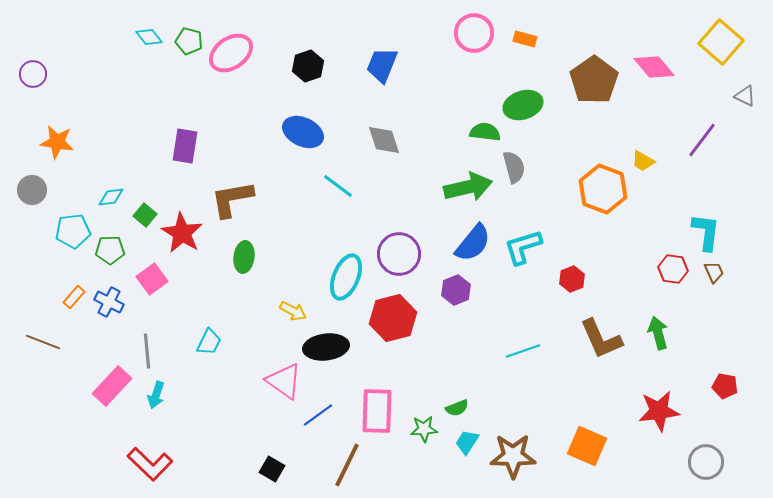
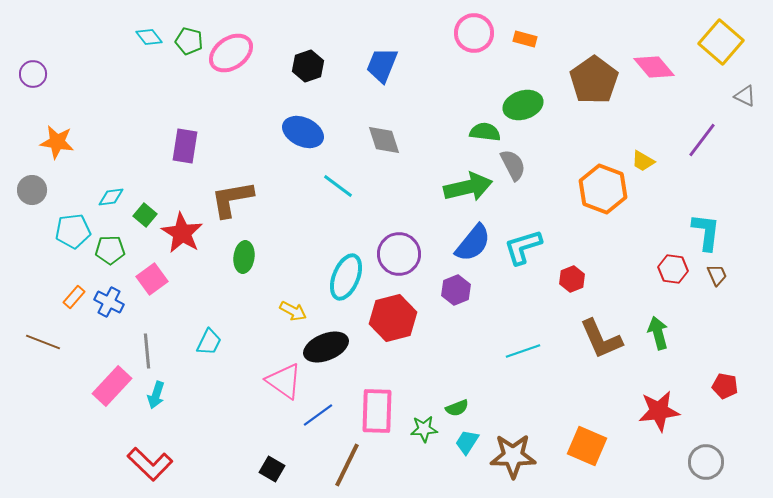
gray semicircle at (514, 167): moved 1 px left, 2 px up; rotated 12 degrees counterclockwise
brown trapezoid at (714, 272): moved 3 px right, 3 px down
black ellipse at (326, 347): rotated 15 degrees counterclockwise
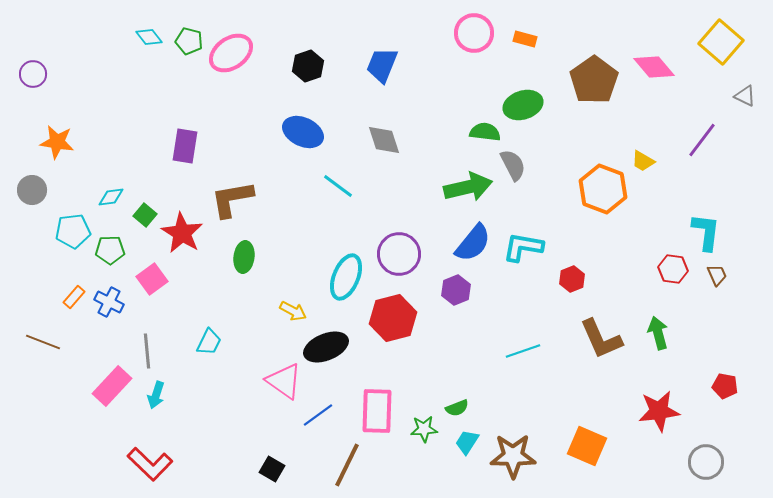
cyan L-shape at (523, 247): rotated 27 degrees clockwise
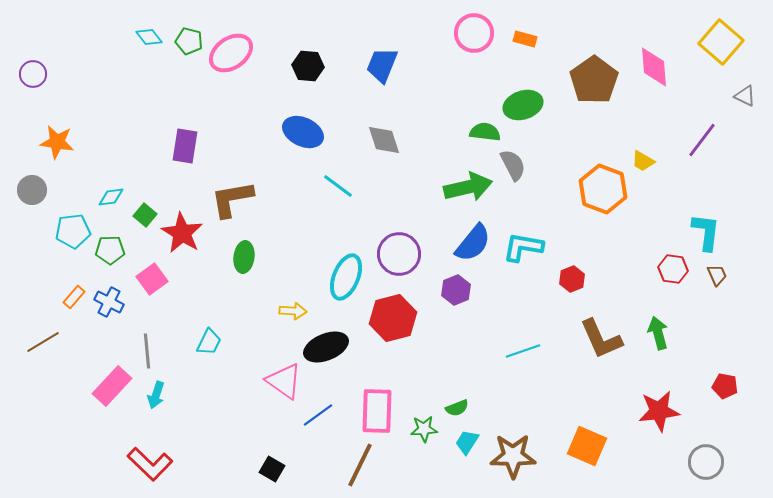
black hexagon at (308, 66): rotated 24 degrees clockwise
pink diamond at (654, 67): rotated 36 degrees clockwise
yellow arrow at (293, 311): rotated 24 degrees counterclockwise
brown line at (43, 342): rotated 52 degrees counterclockwise
brown line at (347, 465): moved 13 px right
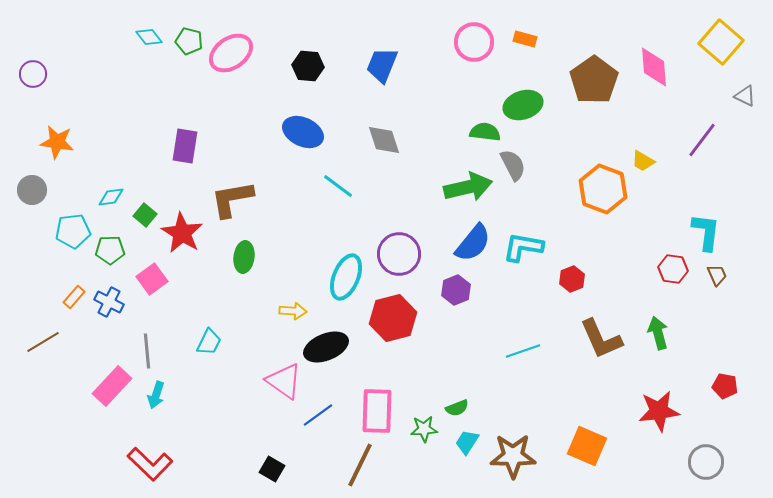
pink circle at (474, 33): moved 9 px down
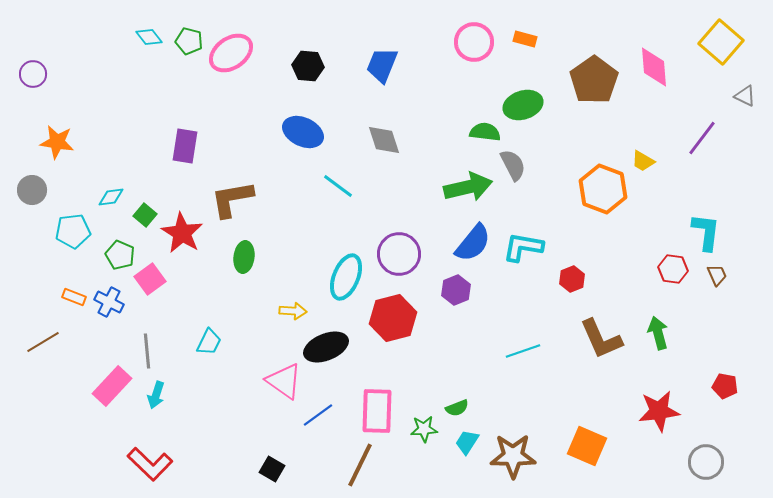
purple line at (702, 140): moved 2 px up
green pentagon at (110, 250): moved 10 px right, 5 px down; rotated 24 degrees clockwise
pink square at (152, 279): moved 2 px left
orange rectangle at (74, 297): rotated 70 degrees clockwise
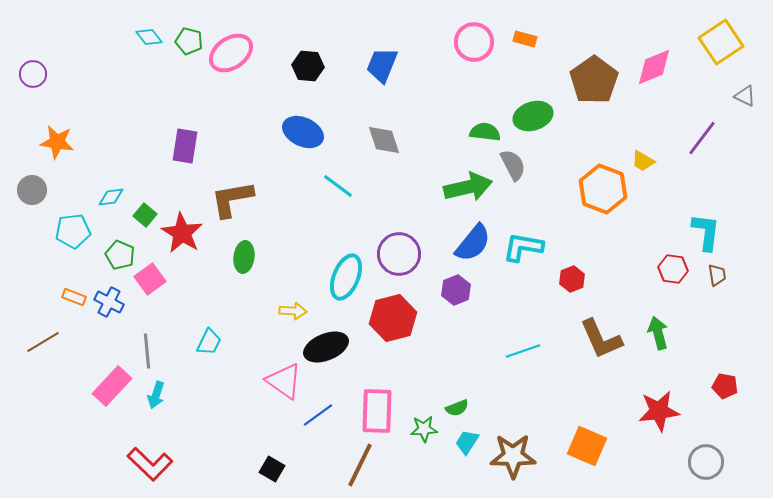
yellow square at (721, 42): rotated 15 degrees clockwise
pink diamond at (654, 67): rotated 72 degrees clockwise
green ellipse at (523, 105): moved 10 px right, 11 px down
brown trapezoid at (717, 275): rotated 15 degrees clockwise
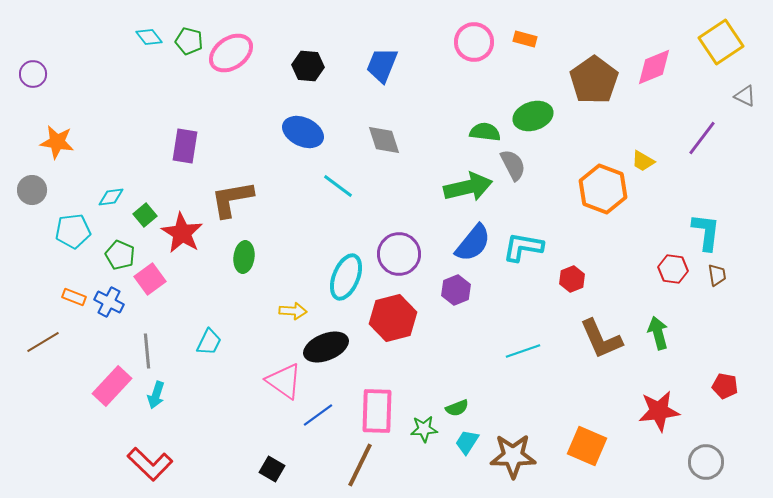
green square at (145, 215): rotated 10 degrees clockwise
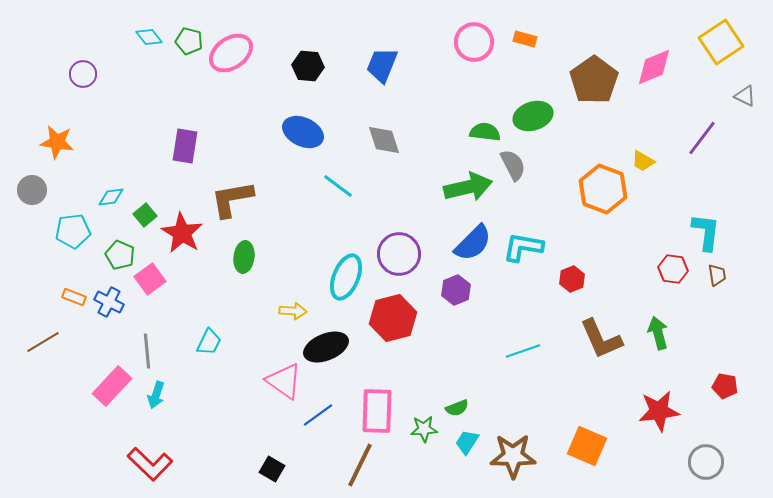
purple circle at (33, 74): moved 50 px right
blue semicircle at (473, 243): rotated 6 degrees clockwise
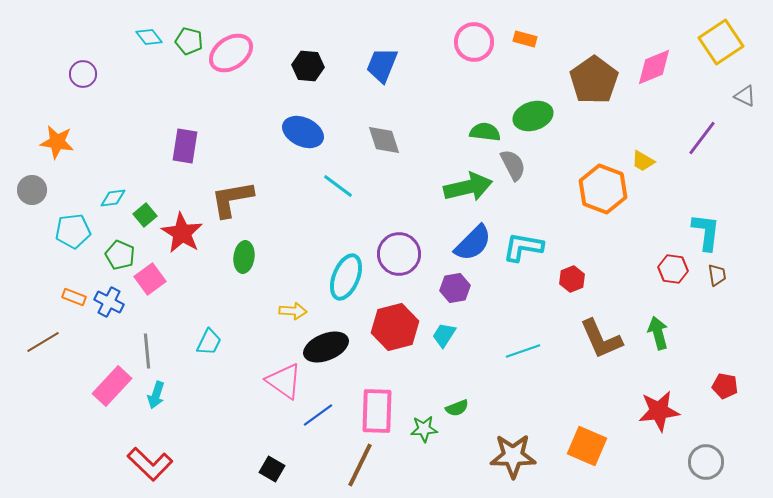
cyan diamond at (111, 197): moved 2 px right, 1 px down
purple hexagon at (456, 290): moved 1 px left, 2 px up; rotated 12 degrees clockwise
red hexagon at (393, 318): moved 2 px right, 9 px down
cyan trapezoid at (467, 442): moved 23 px left, 107 px up
